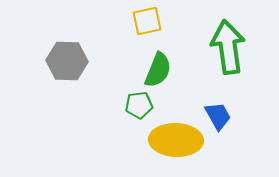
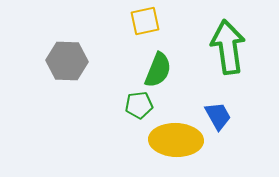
yellow square: moved 2 px left
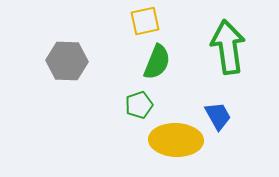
green semicircle: moved 1 px left, 8 px up
green pentagon: rotated 12 degrees counterclockwise
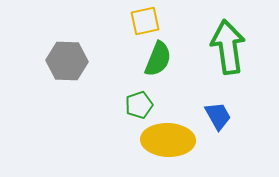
green semicircle: moved 1 px right, 3 px up
yellow ellipse: moved 8 px left
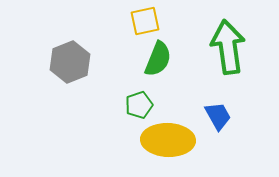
gray hexagon: moved 3 px right, 1 px down; rotated 24 degrees counterclockwise
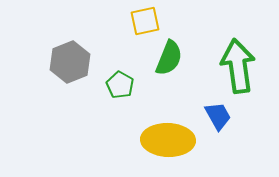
green arrow: moved 10 px right, 19 px down
green semicircle: moved 11 px right, 1 px up
green pentagon: moved 19 px left, 20 px up; rotated 24 degrees counterclockwise
